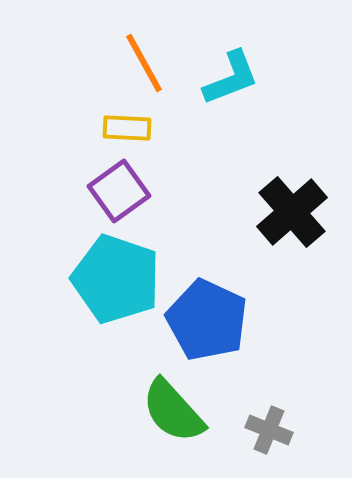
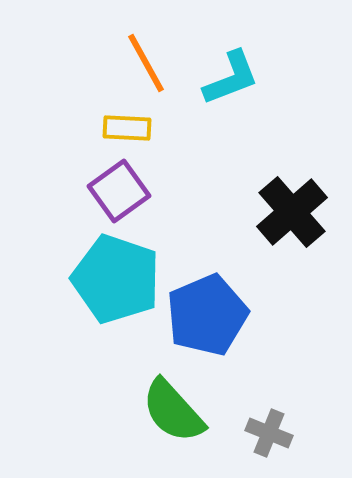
orange line: moved 2 px right
blue pentagon: moved 5 px up; rotated 24 degrees clockwise
gray cross: moved 3 px down
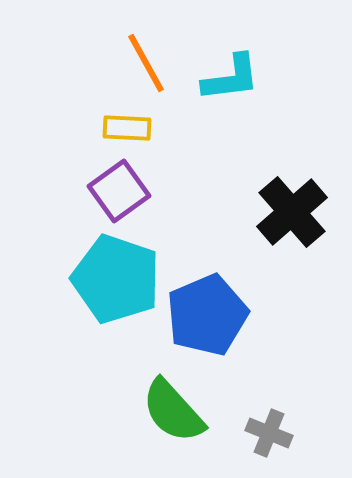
cyan L-shape: rotated 14 degrees clockwise
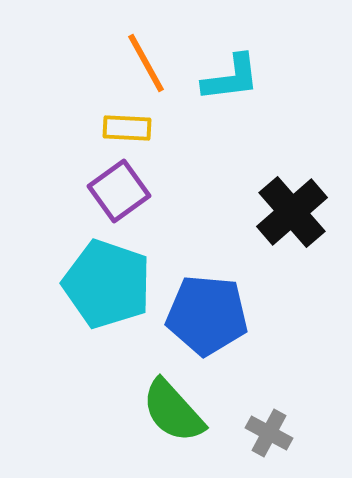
cyan pentagon: moved 9 px left, 5 px down
blue pentagon: rotated 28 degrees clockwise
gray cross: rotated 6 degrees clockwise
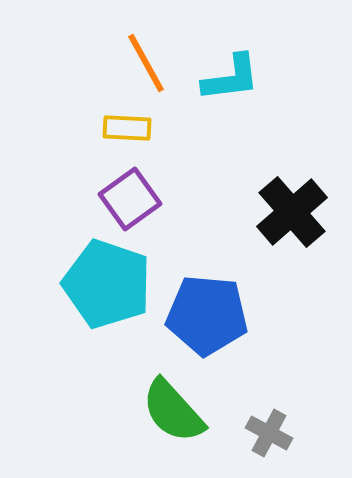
purple square: moved 11 px right, 8 px down
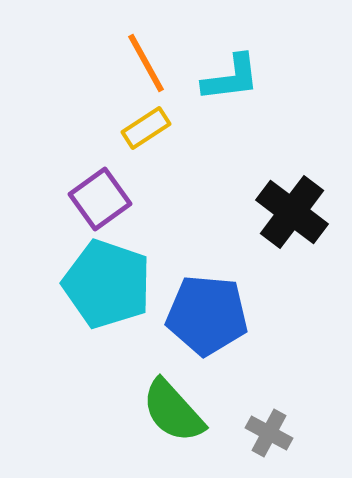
yellow rectangle: moved 19 px right; rotated 36 degrees counterclockwise
purple square: moved 30 px left
black cross: rotated 12 degrees counterclockwise
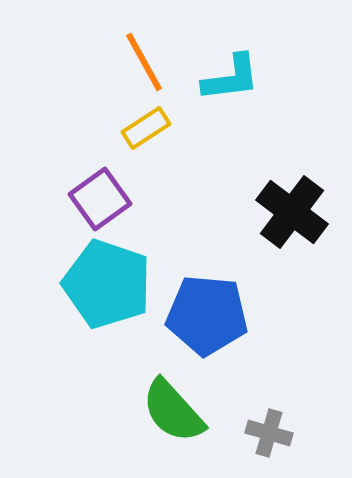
orange line: moved 2 px left, 1 px up
gray cross: rotated 12 degrees counterclockwise
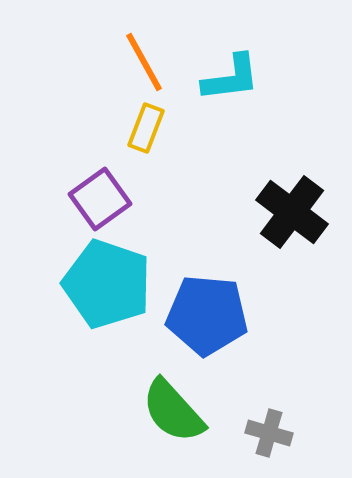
yellow rectangle: rotated 36 degrees counterclockwise
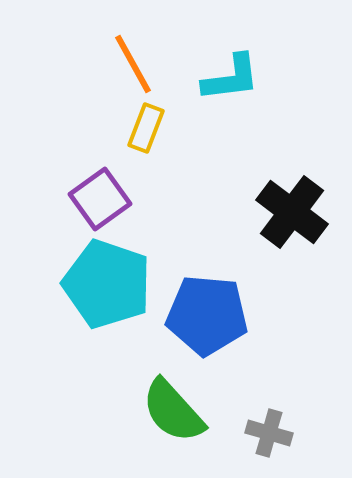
orange line: moved 11 px left, 2 px down
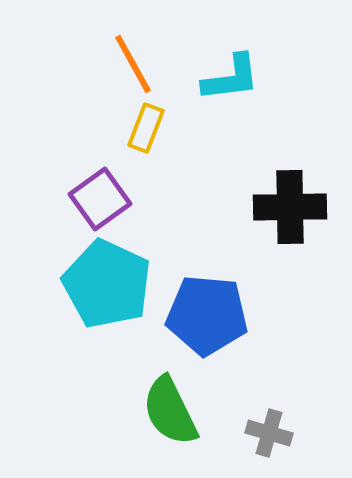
black cross: moved 2 px left, 5 px up; rotated 38 degrees counterclockwise
cyan pentagon: rotated 6 degrees clockwise
green semicircle: moved 3 px left; rotated 16 degrees clockwise
